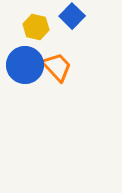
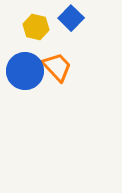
blue square: moved 1 px left, 2 px down
blue circle: moved 6 px down
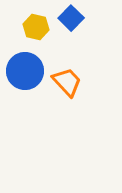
orange trapezoid: moved 10 px right, 15 px down
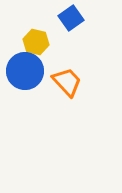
blue square: rotated 10 degrees clockwise
yellow hexagon: moved 15 px down
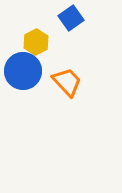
yellow hexagon: rotated 20 degrees clockwise
blue circle: moved 2 px left
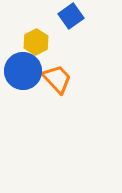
blue square: moved 2 px up
orange trapezoid: moved 10 px left, 3 px up
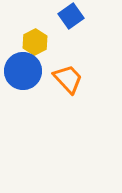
yellow hexagon: moved 1 px left
orange trapezoid: moved 11 px right
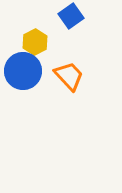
orange trapezoid: moved 1 px right, 3 px up
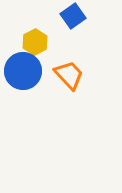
blue square: moved 2 px right
orange trapezoid: moved 1 px up
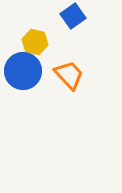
yellow hexagon: rotated 20 degrees counterclockwise
